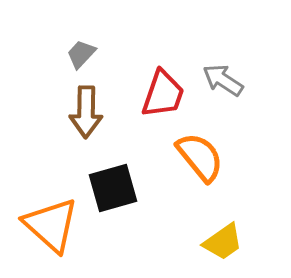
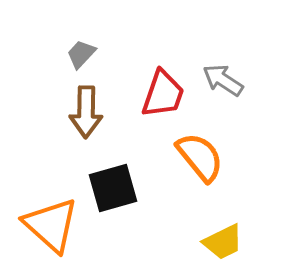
yellow trapezoid: rotated 9 degrees clockwise
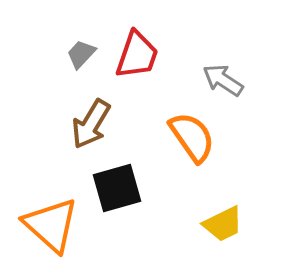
red trapezoid: moved 26 px left, 39 px up
brown arrow: moved 5 px right, 12 px down; rotated 30 degrees clockwise
orange semicircle: moved 8 px left, 20 px up; rotated 4 degrees clockwise
black square: moved 4 px right
yellow trapezoid: moved 18 px up
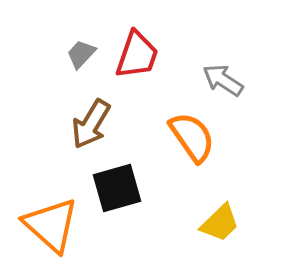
yellow trapezoid: moved 3 px left, 1 px up; rotated 18 degrees counterclockwise
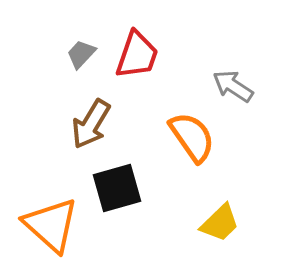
gray arrow: moved 10 px right, 6 px down
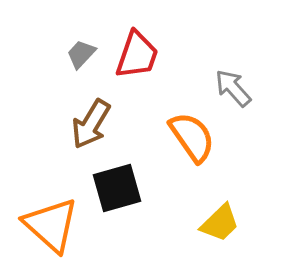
gray arrow: moved 2 px down; rotated 15 degrees clockwise
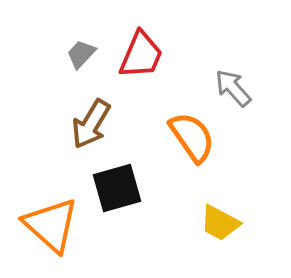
red trapezoid: moved 4 px right; rotated 4 degrees clockwise
yellow trapezoid: rotated 72 degrees clockwise
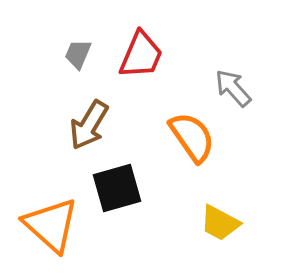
gray trapezoid: moved 3 px left; rotated 20 degrees counterclockwise
brown arrow: moved 2 px left, 1 px down
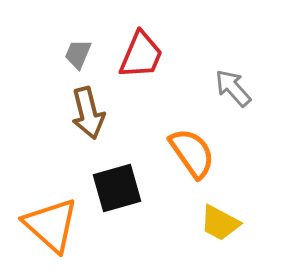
brown arrow: moved 1 px left, 12 px up; rotated 45 degrees counterclockwise
orange semicircle: moved 16 px down
